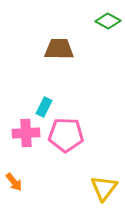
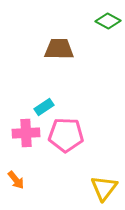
cyan rectangle: rotated 30 degrees clockwise
orange arrow: moved 2 px right, 2 px up
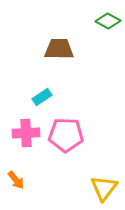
cyan rectangle: moved 2 px left, 10 px up
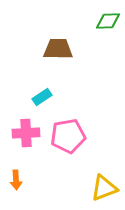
green diamond: rotated 30 degrees counterclockwise
brown trapezoid: moved 1 px left
pink pentagon: moved 2 px right, 1 px down; rotated 12 degrees counterclockwise
orange arrow: rotated 36 degrees clockwise
yellow triangle: rotated 32 degrees clockwise
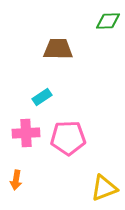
pink pentagon: moved 2 px down; rotated 8 degrees clockwise
orange arrow: rotated 12 degrees clockwise
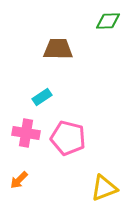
pink cross: rotated 12 degrees clockwise
pink pentagon: rotated 16 degrees clockwise
orange arrow: moved 3 px right; rotated 36 degrees clockwise
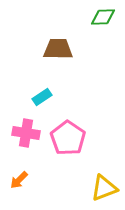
green diamond: moved 5 px left, 4 px up
pink pentagon: rotated 20 degrees clockwise
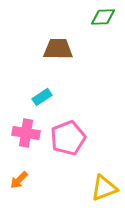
pink pentagon: rotated 16 degrees clockwise
